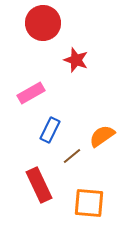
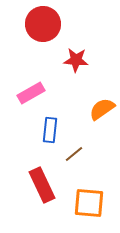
red circle: moved 1 px down
red star: rotated 15 degrees counterclockwise
blue rectangle: rotated 20 degrees counterclockwise
orange semicircle: moved 27 px up
brown line: moved 2 px right, 2 px up
red rectangle: moved 3 px right
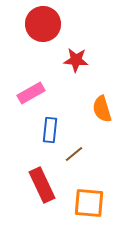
orange semicircle: rotated 72 degrees counterclockwise
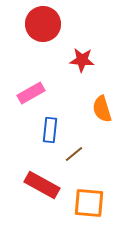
red star: moved 6 px right
red rectangle: rotated 36 degrees counterclockwise
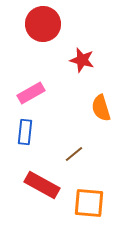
red star: rotated 10 degrees clockwise
orange semicircle: moved 1 px left, 1 px up
blue rectangle: moved 25 px left, 2 px down
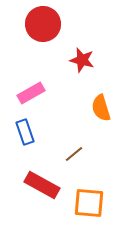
blue rectangle: rotated 25 degrees counterclockwise
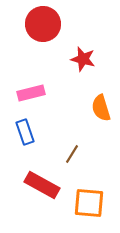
red star: moved 1 px right, 1 px up
pink rectangle: rotated 16 degrees clockwise
brown line: moved 2 px left; rotated 18 degrees counterclockwise
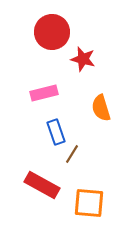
red circle: moved 9 px right, 8 px down
pink rectangle: moved 13 px right
blue rectangle: moved 31 px right
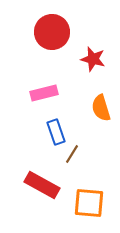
red star: moved 10 px right
